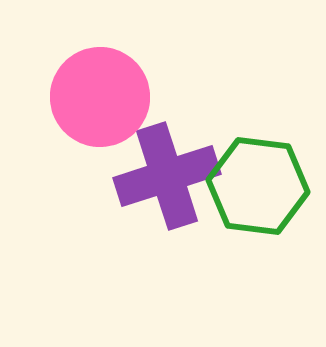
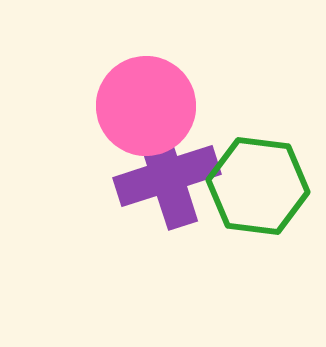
pink circle: moved 46 px right, 9 px down
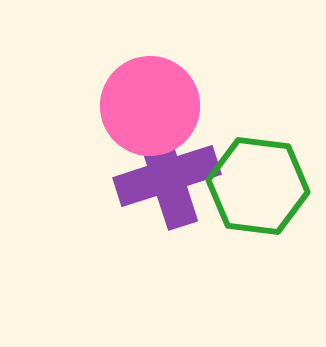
pink circle: moved 4 px right
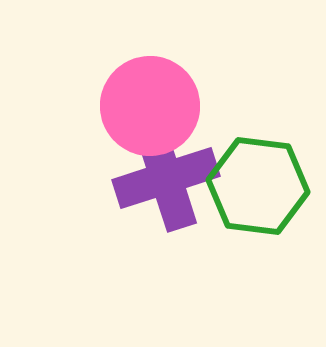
purple cross: moved 1 px left, 2 px down
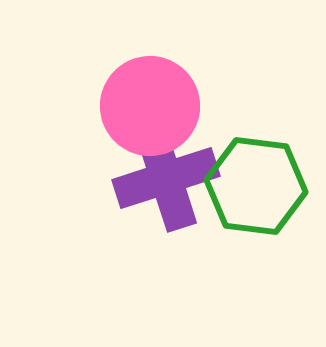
green hexagon: moved 2 px left
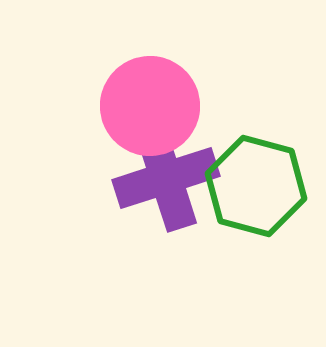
green hexagon: rotated 8 degrees clockwise
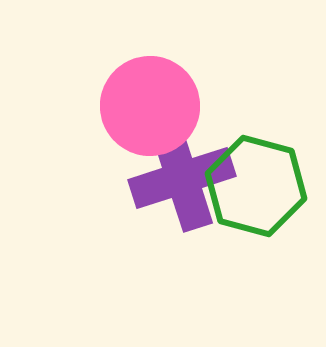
purple cross: moved 16 px right
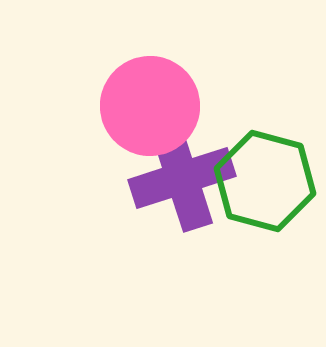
green hexagon: moved 9 px right, 5 px up
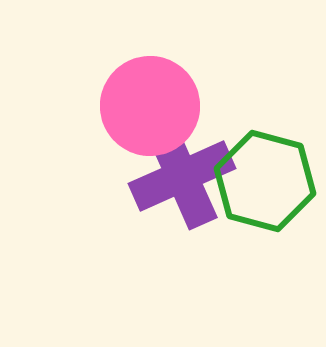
purple cross: moved 2 px up; rotated 6 degrees counterclockwise
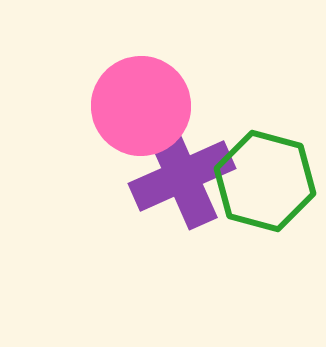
pink circle: moved 9 px left
